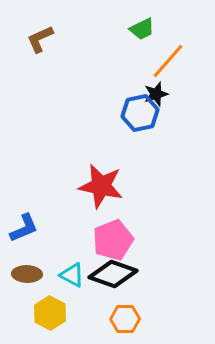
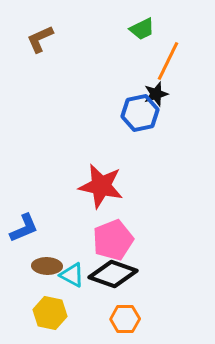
orange line: rotated 15 degrees counterclockwise
brown ellipse: moved 20 px right, 8 px up
yellow hexagon: rotated 16 degrees counterclockwise
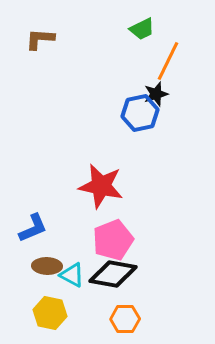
brown L-shape: rotated 28 degrees clockwise
blue L-shape: moved 9 px right
black diamond: rotated 9 degrees counterclockwise
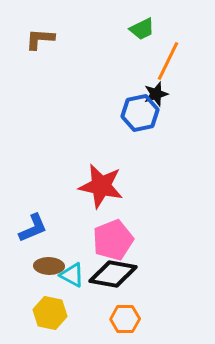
brown ellipse: moved 2 px right
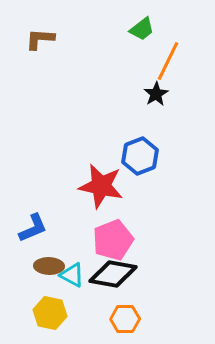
green trapezoid: rotated 12 degrees counterclockwise
black star: rotated 15 degrees counterclockwise
blue hexagon: moved 43 px down; rotated 9 degrees counterclockwise
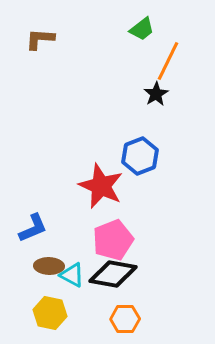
red star: rotated 12 degrees clockwise
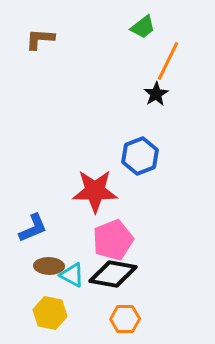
green trapezoid: moved 1 px right, 2 px up
red star: moved 6 px left, 5 px down; rotated 24 degrees counterclockwise
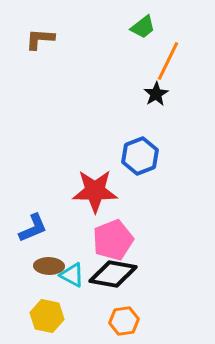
yellow hexagon: moved 3 px left, 3 px down
orange hexagon: moved 1 px left, 2 px down; rotated 8 degrees counterclockwise
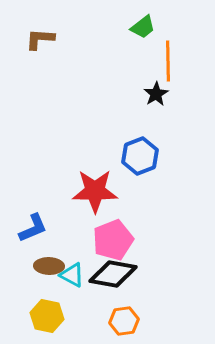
orange line: rotated 27 degrees counterclockwise
